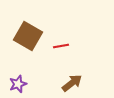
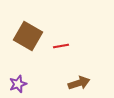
brown arrow: moved 7 px right; rotated 20 degrees clockwise
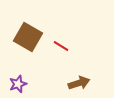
brown square: moved 1 px down
red line: rotated 42 degrees clockwise
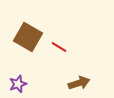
red line: moved 2 px left, 1 px down
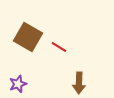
brown arrow: rotated 110 degrees clockwise
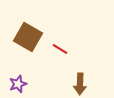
red line: moved 1 px right, 2 px down
brown arrow: moved 1 px right, 1 px down
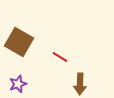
brown square: moved 9 px left, 5 px down
red line: moved 8 px down
